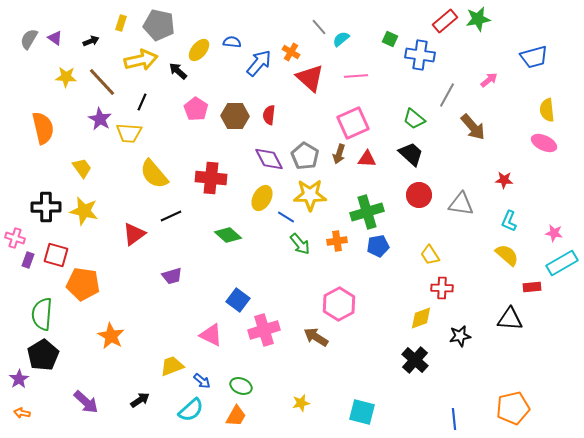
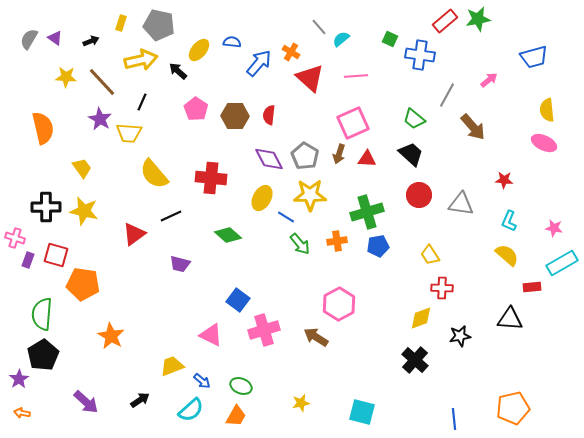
pink star at (554, 233): moved 5 px up
purple trapezoid at (172, 276): moved 8 px right, 12 px up; rotated 30 degrees clockwise
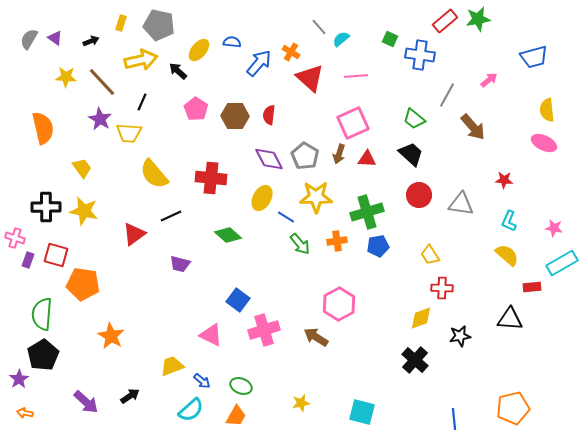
yellow star at (310, 195): moved 6 px right, 2 px down
black arrow at (140, 400): moved 10 px left, 4 px up
orange arrow at (22, 413): moved 3 px right
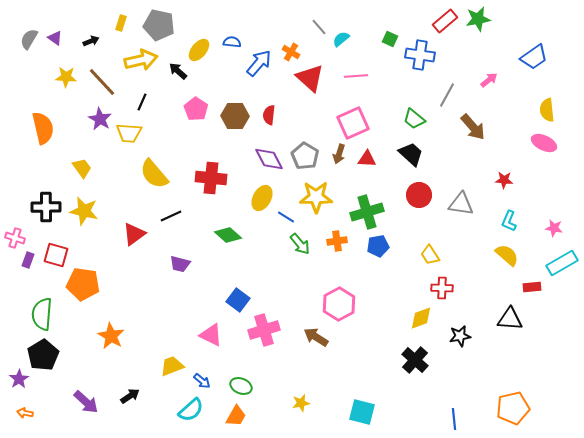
blue trapezoid at (534, 57): rotated 20 degrees counterclockwise
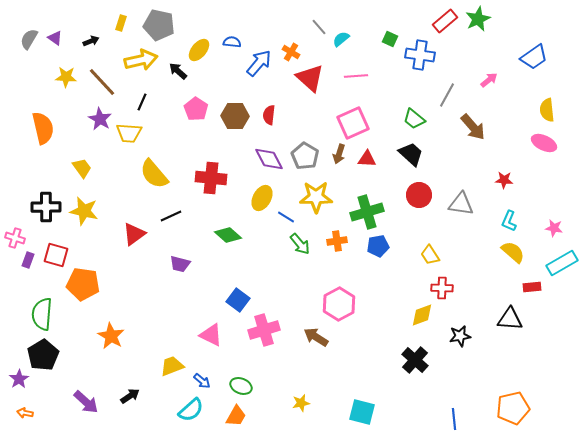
green star at (478, 19): rotated 15 degrees counterclockwise
yellow semicircle at (507, 255): moved 6 px right, 3 px up
yellow diamond at (421, 318): moved 1 px right, 3 px up
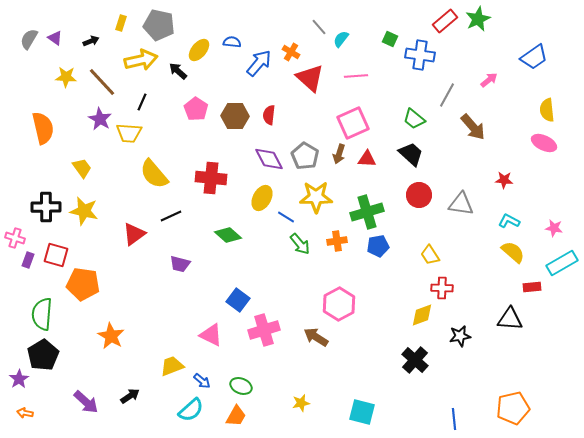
cyan semicircle at (341, 39): rotated 12 degrees counterclockwise
cyan L-shape at (509, 221): rotated 95 degrees clockwise
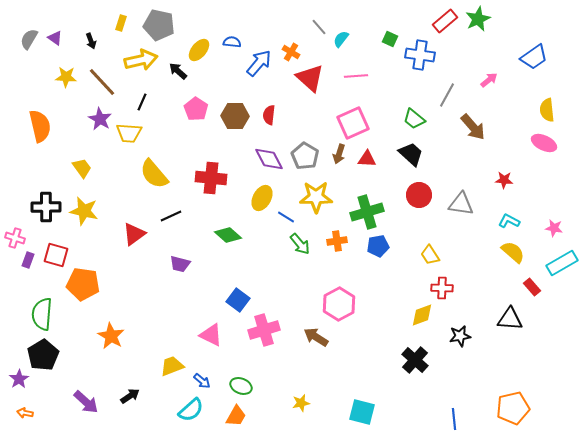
black arrow at (91, 41): rotated 91 degrees clockwise
orange semicircle at (43, 128): moved 3 px left, 2 px up
red rectangle at (532, 287): rotated 54 degrees clockwise
